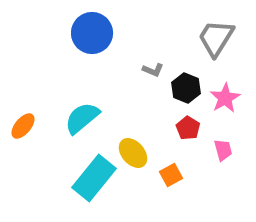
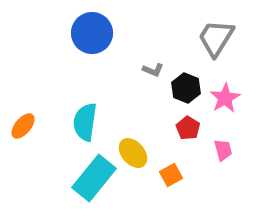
cyan semicircle: moved 3 px right, 4 px down; rotated 42 degrees counterclockwise
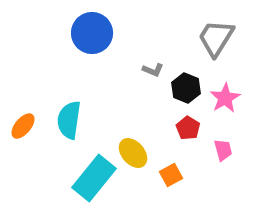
cyan semicircle: moved 16 px left, 2 px up
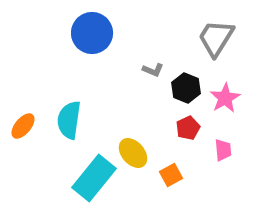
red pentagon: rotated 15 degrees clockwise
pink trapezoid: rotated 10 degrees clockwise
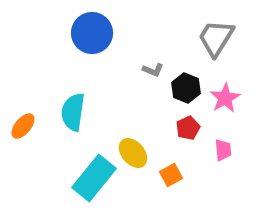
cyan semicircle: moved 4 px right, 8 px up
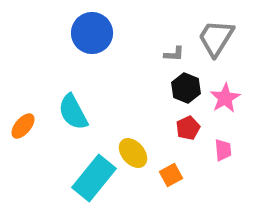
gray L-shape: moved 21 px right, 16 px up; rotated 20 degrees counterclockwise
cyan semicircle: rotated 36 degrees counterclockwise
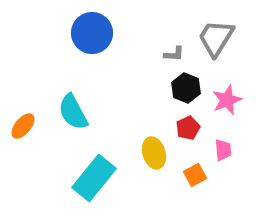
pink star: moved 2 px right, 2 px down; rotated 8 degrees clockwise
yellow ellipse: moved 21 px right; rotated 24 degrees clockwise
orange square: moved 24 px right
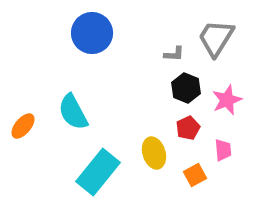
cyan rectangle: moved 4 px right, 6 px up
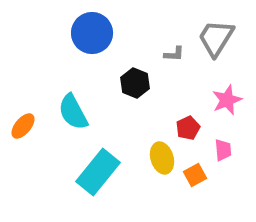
black hexagon: moved 51 px left, 5 px up
yellow ellipse: moved 8 px right, 5 px down
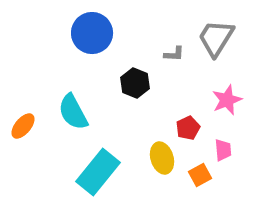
orange square: moved 5 px right
